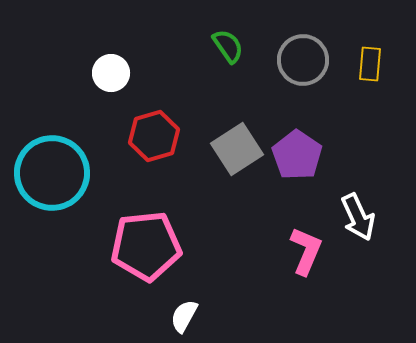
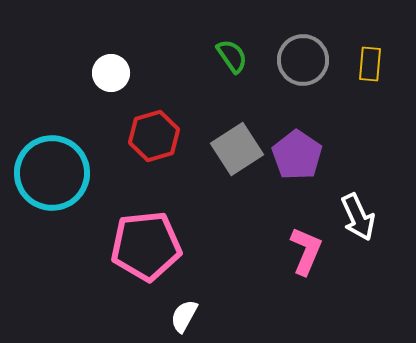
green semicircle: moved 4 px right, 10 px down
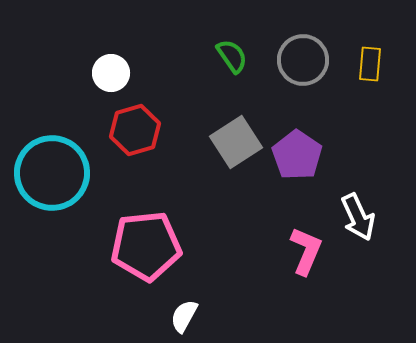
red hexagon: moved 19 px left, 6 px up
gray square: moved 1 px left, 7 px up
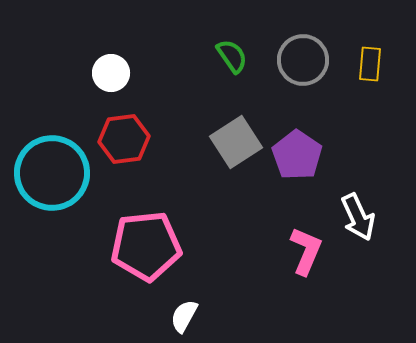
red hexagon: moved 11 px left, 9 px down; rotated 9 degrees clockwise
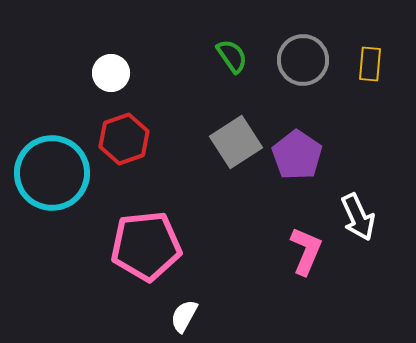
red hexagon: rotated 12 degrees counterclockwise
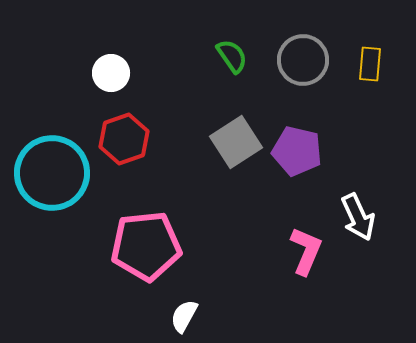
purple pentagon: moved 4 px up; rotated 21 degrees counterclockwise
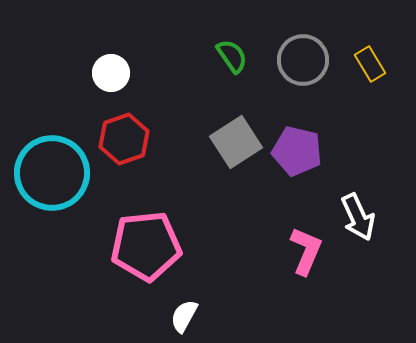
yellow rectangle: rotated 36 degrees counterclockwise
